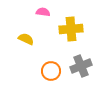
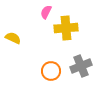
pink semicircle: moved 3 px right; rotated 72 degrees counterclockwise
yellow cross: moved 5 px left, 1 px up
yellow semicircle: moved 13 px left, 1 px up
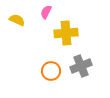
yellow cross: moved 5 px down
yellow semicircle: moved 4 px right, 18 px up
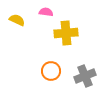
pink semicircle: rotated 72 degrees clockwise
gray cross: moved 4 px right, 10 px down
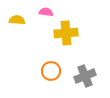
yellow semicircle: rotated 21 degrees counterclockwise
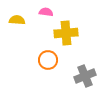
orange circle: moved 3 px left, 11 px up
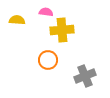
yellow cross: moved 4 px left, 3 px up
